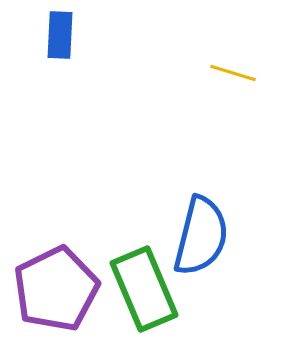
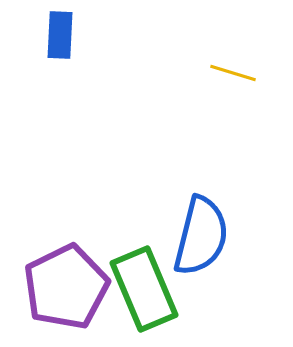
purple pentagon: moved 10 px right, 2 px up
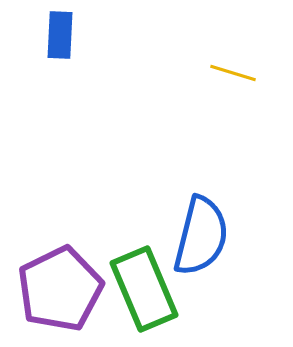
purple pentagon: moved 6 px left, 2 px down
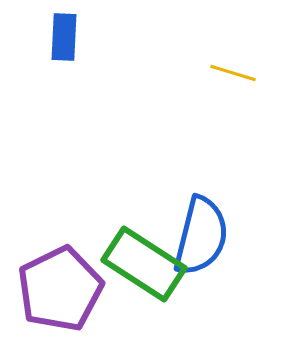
blue rectangle: moved 4 px right, 2 px down
green rectangle: moved 25 px up; rotated 34 degrees counterclockwise
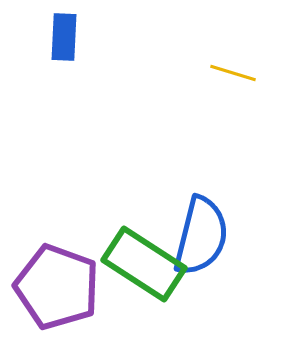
purple pentagon: moved 3 px left, 2 px up; rotated 26 degrees counterclockwise
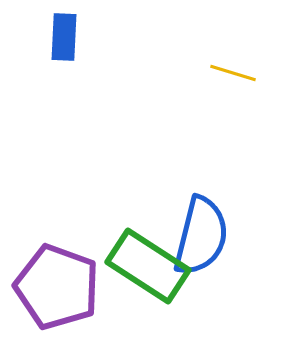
green rectangle: moved 4 px right, 2 px down
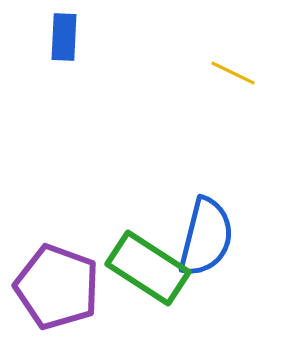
yellow line: rotated 9 degrees clockwise
blue semicircle: moved 5 px right, 1 px down
green rectangle: moved 2 px down
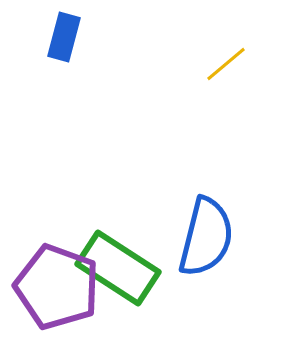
blue rectangle: rotated 12 degrees clockwise
yellow line: moved 7 px left, 9 px up; rotated 66 degrees counterclockwise
green rectangle: moved 30 px left
